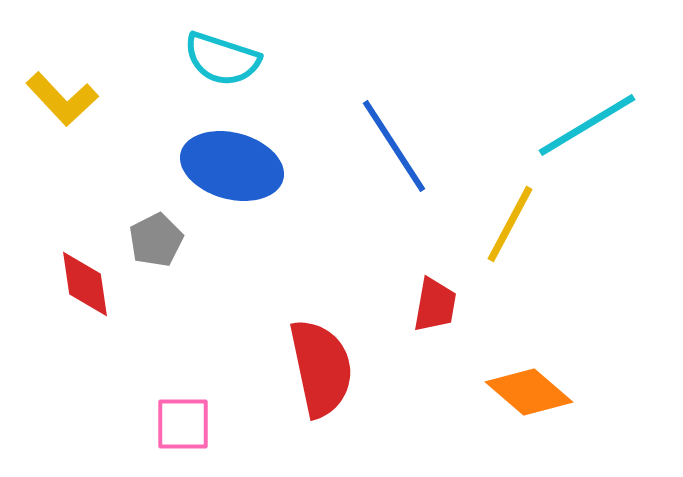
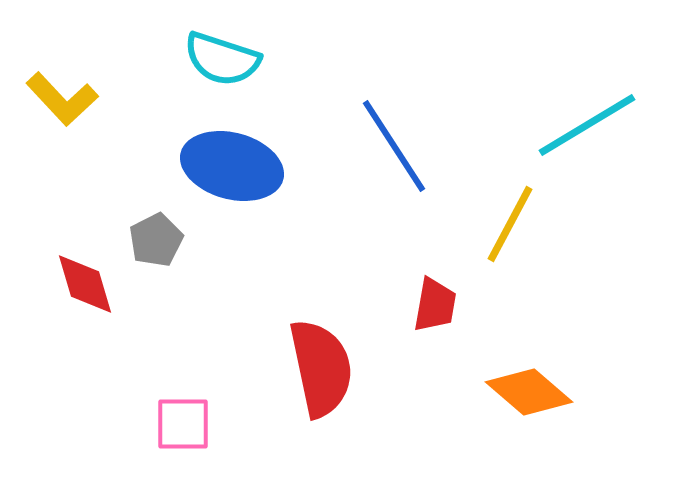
red diamond: rotated 8 degrees counterclockwise
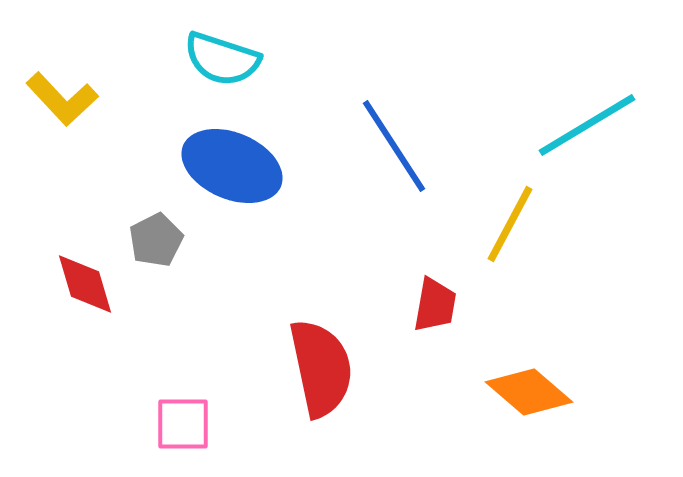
blue ellipse: rotated 8 degrees clockwise
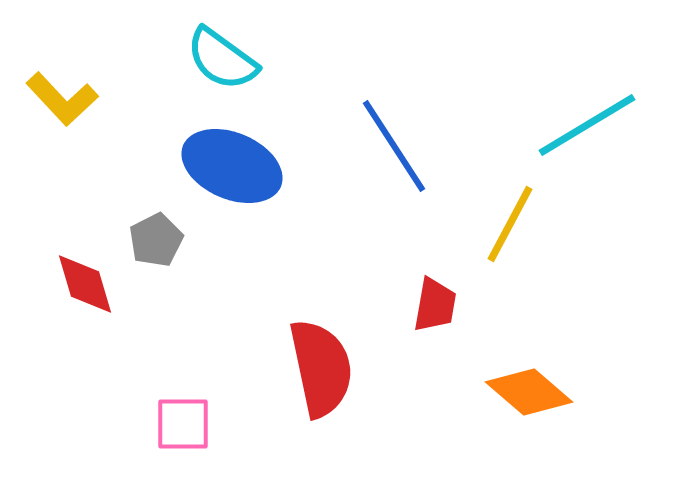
cyan semicircle: rotated 18 degrees clockwise
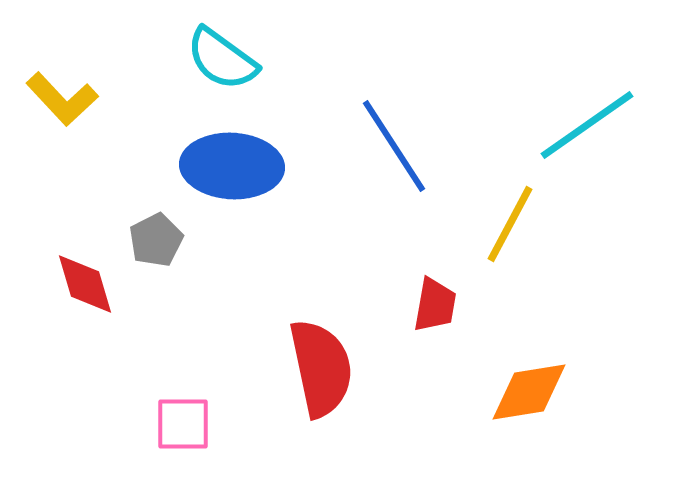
cyan line: rotated 4 degrees counterclockwise
blue ellipse: rotated 20 degrees counterclockwise
orange diamond: rotated 50 degrees counterclockwise
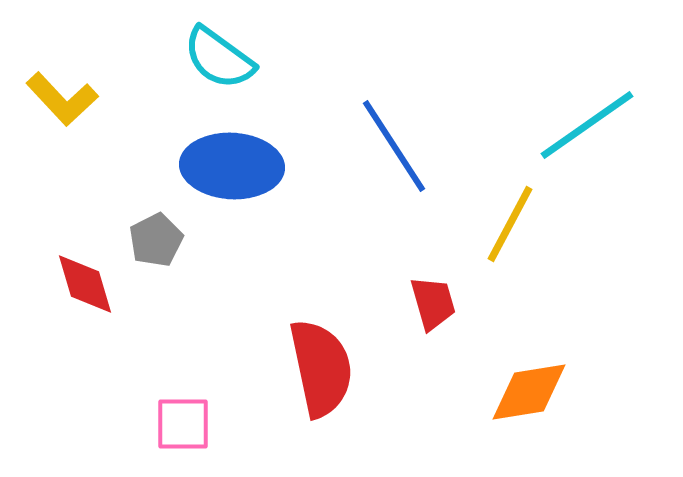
cyan semicircle: moved 3 px left, 1 px up
red trapezoid: moved 2 px left, 2 px up; rotated 26 degrees counterclockwise
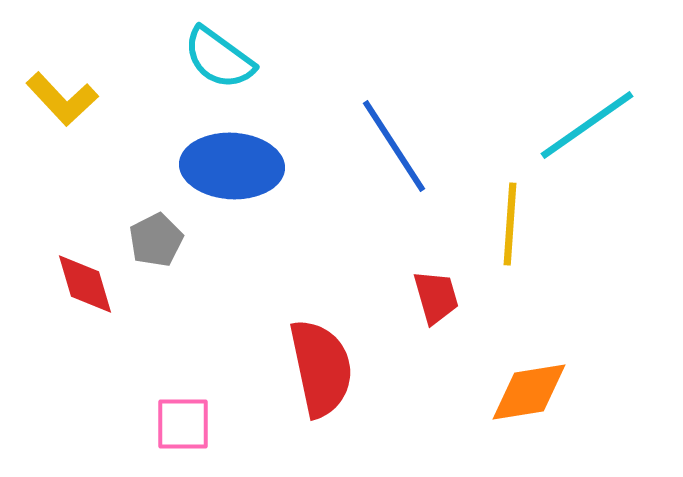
yellow line: rotated 24 degrees counterclockwise
red trapezoid: moved 3 px right, 6 px up
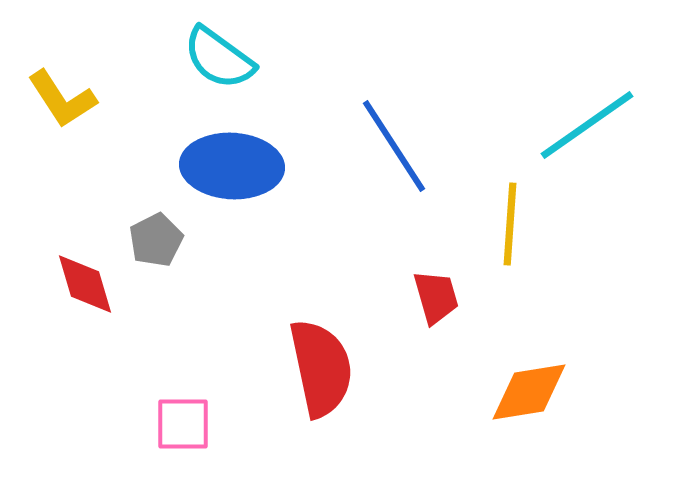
yellow L-shape: rotated 10 degrees clockwise
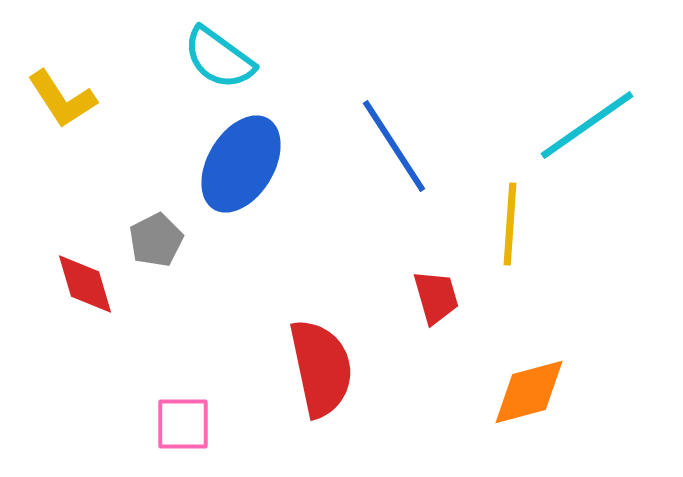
blue ellipse: moved 9 px right, 2 px up; rotated 62 degrees counterclockwise
orange diamond: rotated 6 degrees counterclockwise
